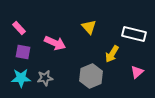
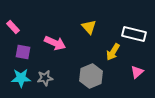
pink rectangle: moved 6 px left, 1 px up
yellow arrow: moved 1 px right, 2 px up
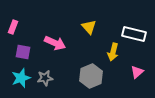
pink rectangle: rotated 64 degrees clockwise
yellow arrow: rotated 18 degrees counterclockwise
cyan star: rotated 18 degrees counterclockwise
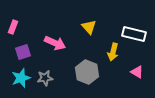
purple square: rotated 28 degrees counterclockwise
pink triangle: rotated 48 degrees counterclockwise
gray hexagon: moved 4 px left, 4 px up; rotated 15 degrees counterclockwise
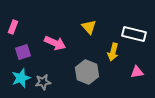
pink triangle: rotated 40 degrees counterclockwise
gray star: moved 2 px left, 4 px down
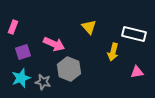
pink arrow: moved 1 px left, 1 px down
gray hexagon: moved 18 px left, 3 px up
gray star: rotated 21 degrees clockwise
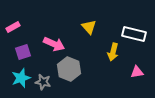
pink rectangle: rotated 40 degrees clockwise
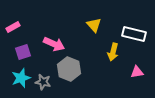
yellow triangle: moved 5 px right, 2 px up
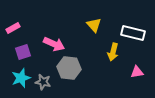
pink rectangle: moved 1 px down
white rectangle: moved 1 px left, 1 px up
gray hexagon: moved 1 px up; rotated 15 degrees counterclockwise
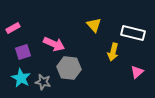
pink triangle: rotated 32 degrees counterclockwise
cyan star: rotated 24 degrees counterclockwise
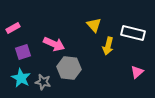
yellow arrow: moved 5 px left, 6 px up
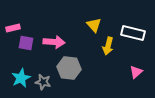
pink rectangle: rotated 16 degrees clockwise
pink arrow: moved 2 px up; rotated 20 degrees counterclockwise
purple square: moved 3 px right, 9 px up; rotated 28 degrees clockwise
pink triangle: moved 1 px left
cyan star: rotated 18 degrees clockwise
